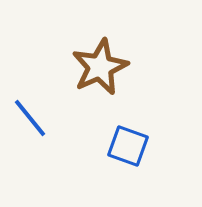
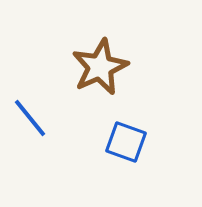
blue square: moved 2 px left, 4 px up
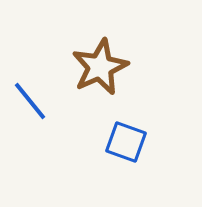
blue line: moved 17 px up
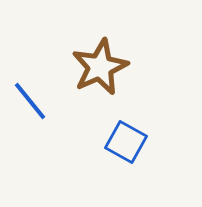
blue square: rotated 9 degrees clockwise
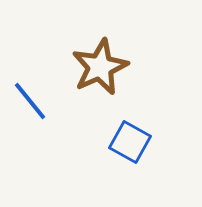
blue square: moved 4 px right
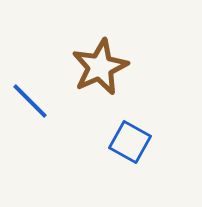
blue line: rotated 6 degrees counterclockwise
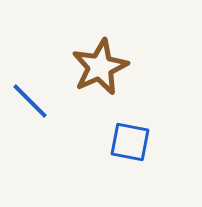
blue square: rotated 18 degrees counterclockwise
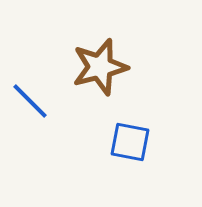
brown star: rotated 10 degrees clockwise
